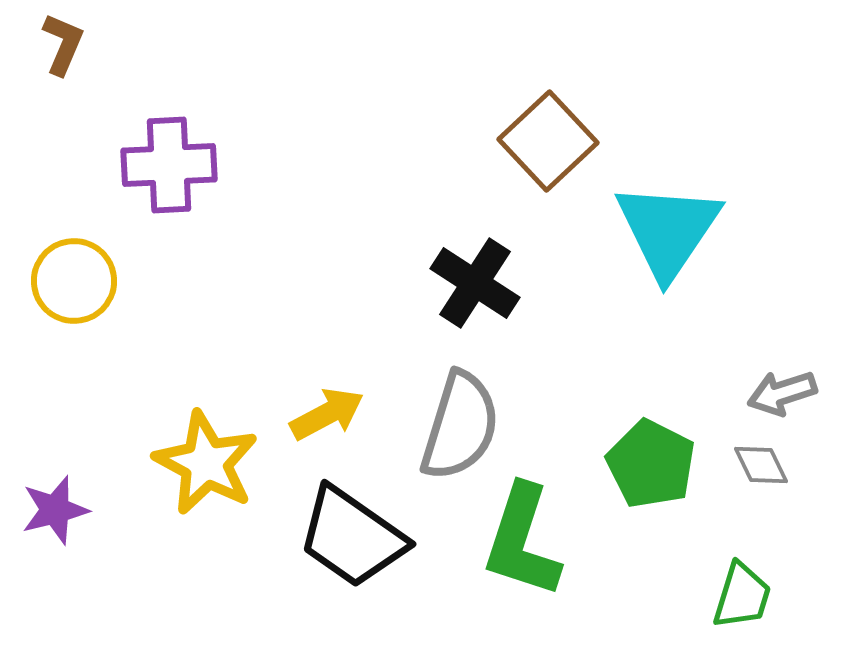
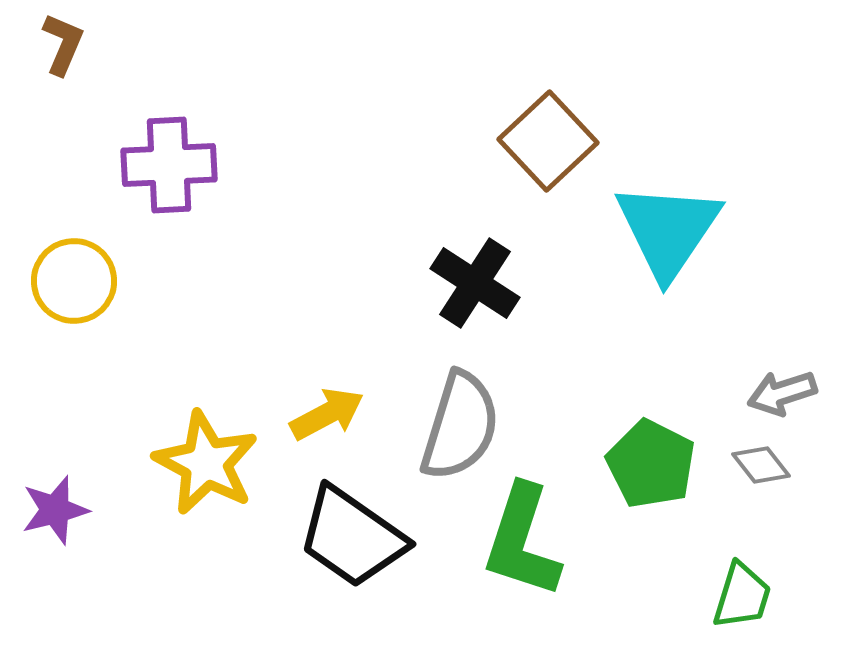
gray diamond: rotated 12 degrees counterclockwise
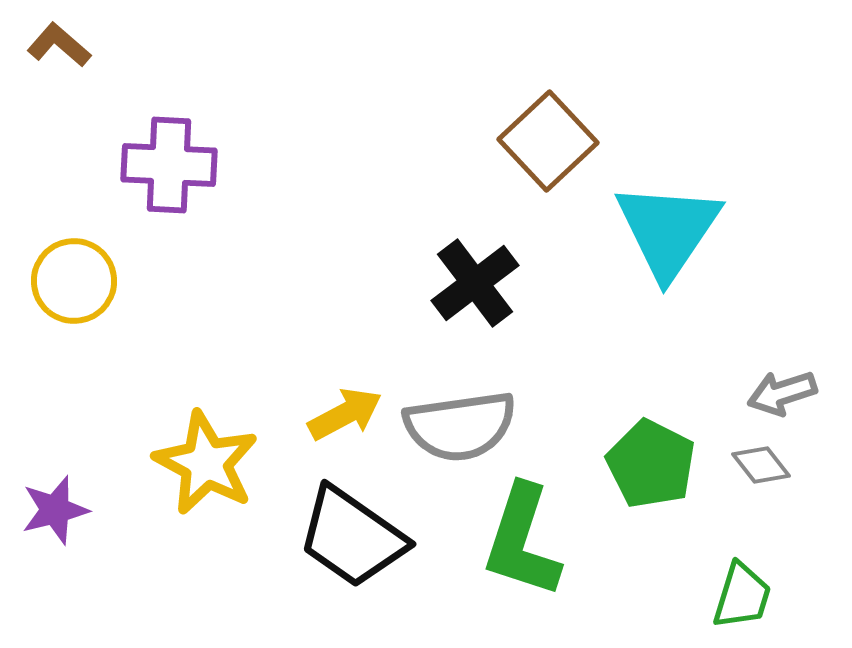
brown L-shape: moved 4 px left, 1 px down; rotated 72 degrees counterclockwise
purple cross: rotated 6 degrees clockwise
black cross: rotated 20 degrees clockwise
yellow arrow: moved 18 px right
gray semicircle: rotated 65 degrees clockwise
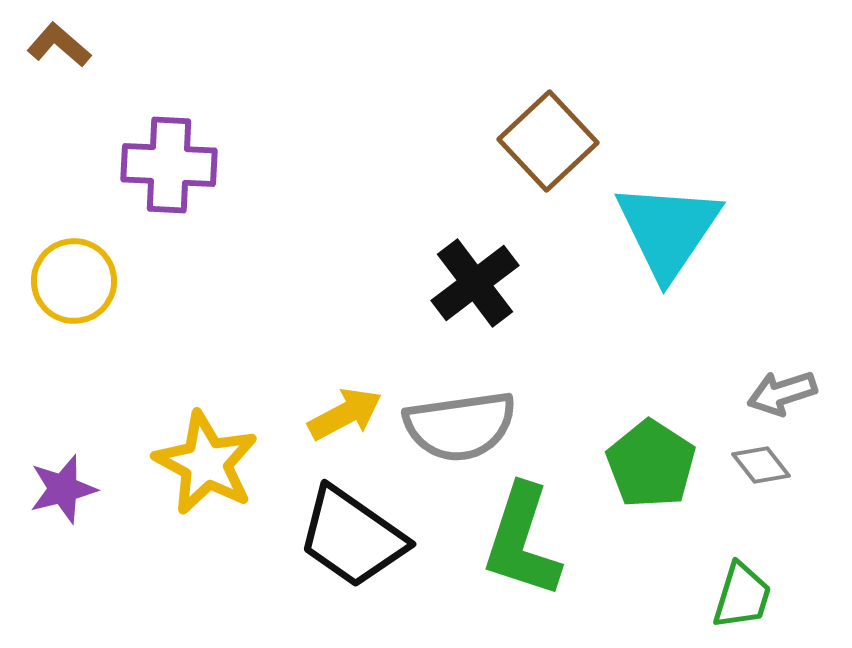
green pentagon: rotated 6 degrees clockwise
purple star: moved 8 px right, 21 px up
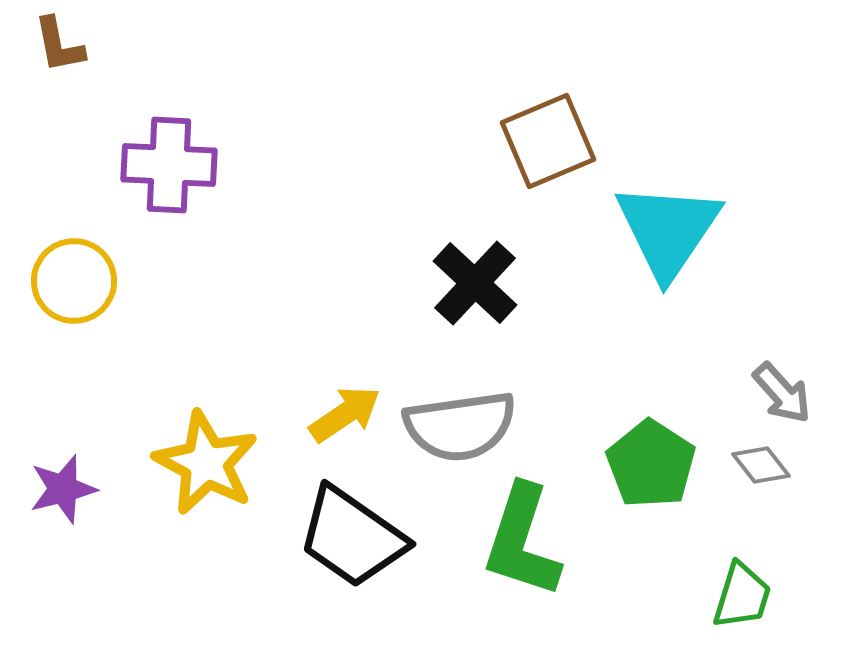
brown L-shape: rotated 142 degrees counterclockwise
brown square: rotated 20 degrees clockwise
black cross: rotated 10 degrees counterclockwise
gray arrow: rotated 114 degrees counterclockwise
yellow arrow: rotated 6 degrees counterclockwise
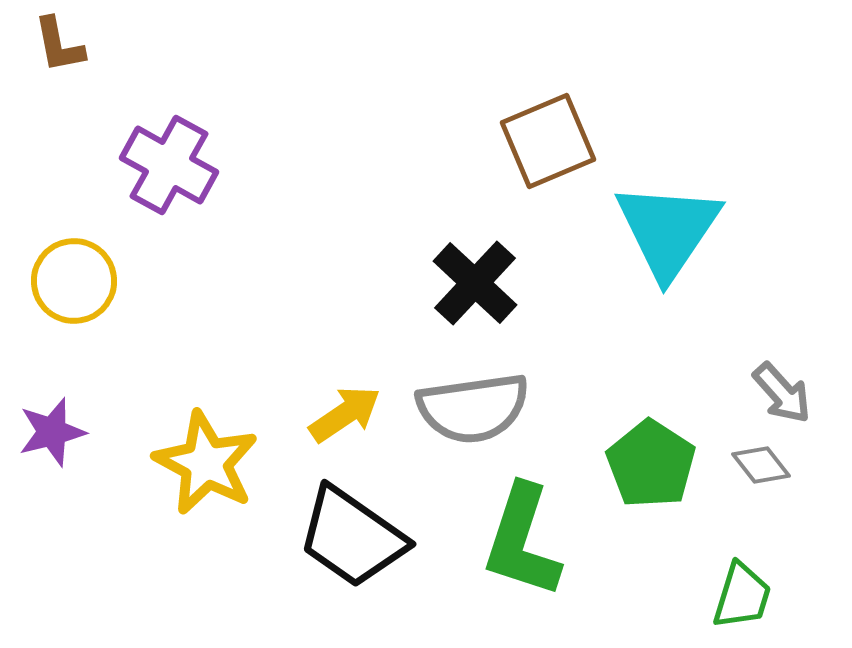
purple cross: rotated 26 degrees clockwise
gray semicircle: moved 13 px right, 18 px up
purple star: moved 11 px left, 57 px up
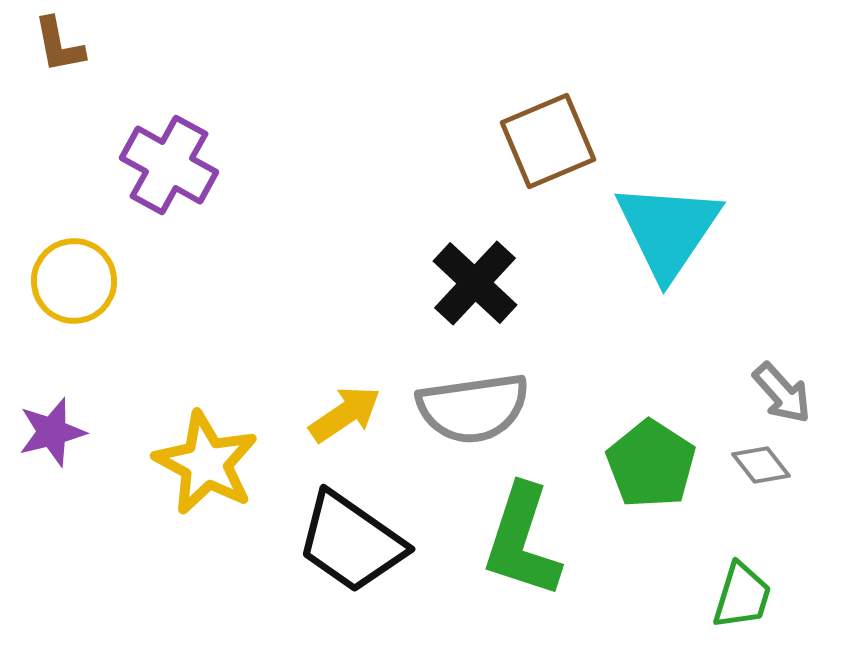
black trapezoid: moved 1 px left, 5 px down
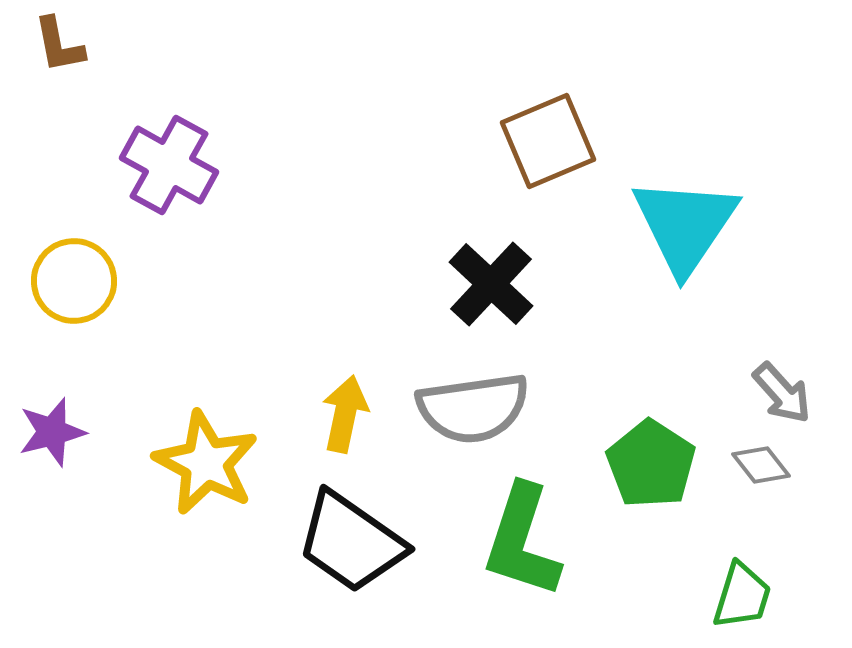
cyan triangle: moved 17 px right, 5 px up
black cross: moved 16 px right, 1 px down
yellow arrow: rotated 44 degrees counterclockwise
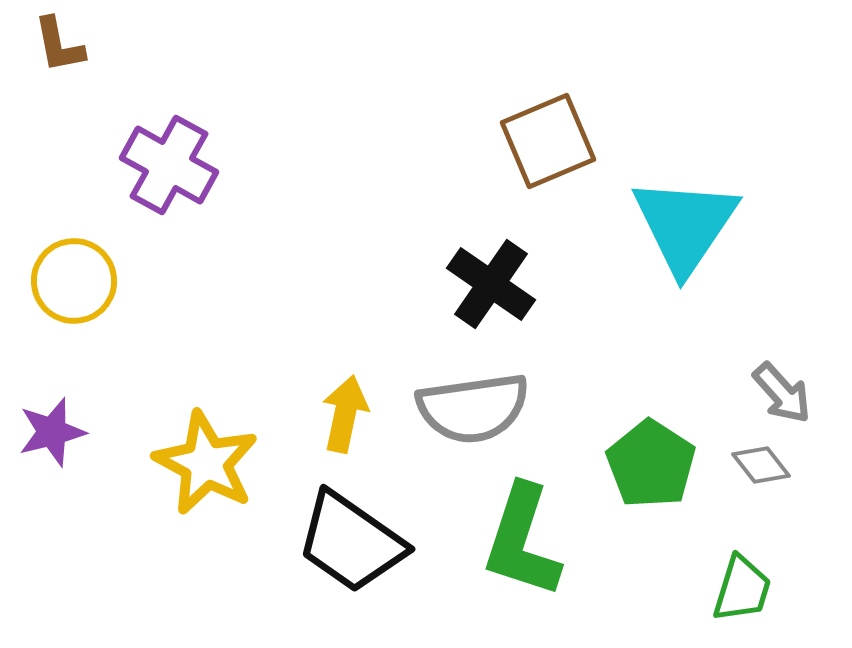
black cross: rotated 8 degrees counterclockwise
green trapezoid: moved 7 px up
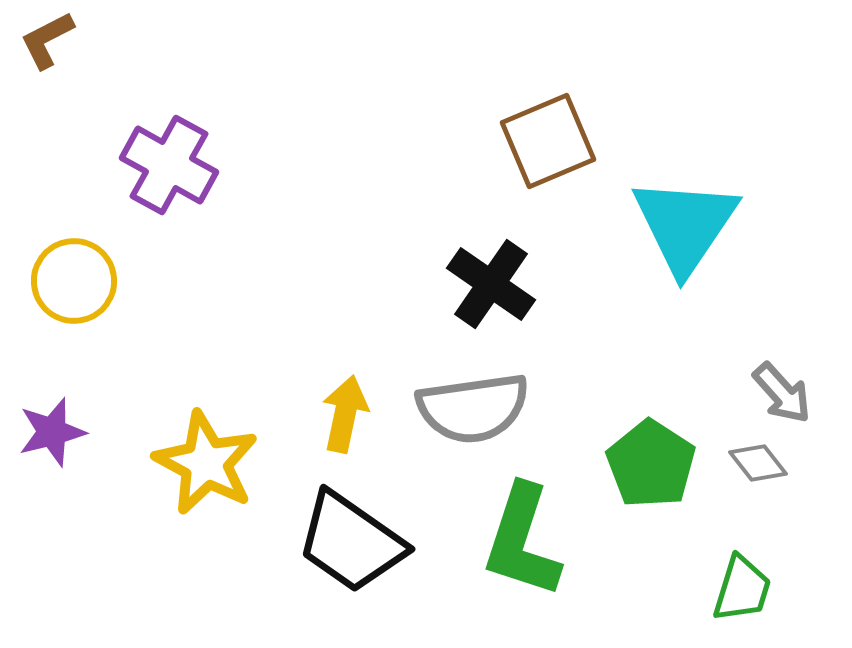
brown L-shape: moved 12 px left, 5 px up; rotated 74 degrees clockwise
gray diamond: moved 3 px left, 2 px up
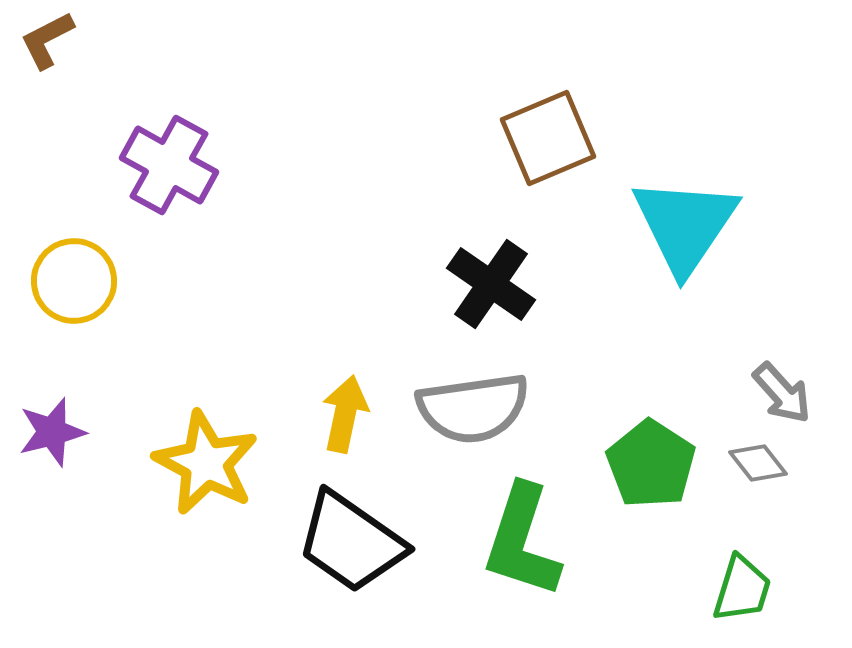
brown square: moved 3 px up
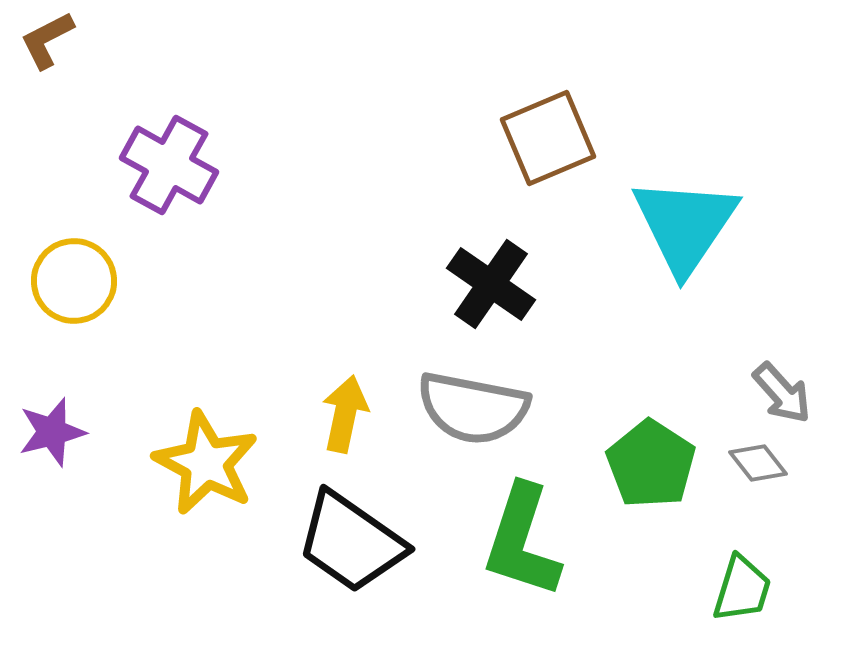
gray semicircle: rotated 19 degrees clockwise
